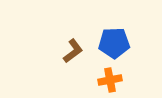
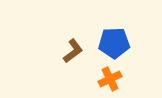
orange cross: moved 1 px up; rotated 15 degrees counterclockwise
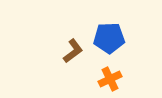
blue pentagon: moved 5 px left, 5 px up
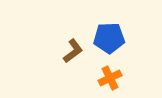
orange cross: moved 1 px up
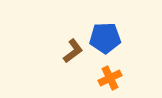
blue pentagon: moved 4 px left
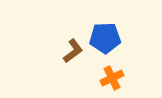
orange cross: moved 2 px right
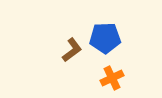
brown L-shape: moved 1 px left, 1 px up
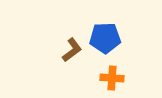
orange cross: rotated 30 degrees clockwise
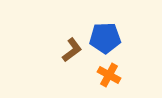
orange cross: moved 3 px left, 3 px up; rotated 25 degrees clockwise
